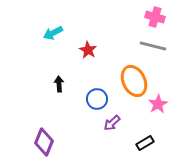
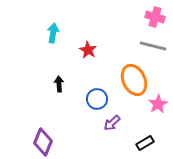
cyan arrow: rotated 126 degrees clockwise
orange ellipse: moved 1 px up
purple diamond: moved 1 px left
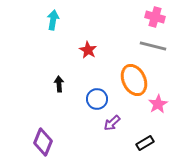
cyan arrow: moved 13 px up
